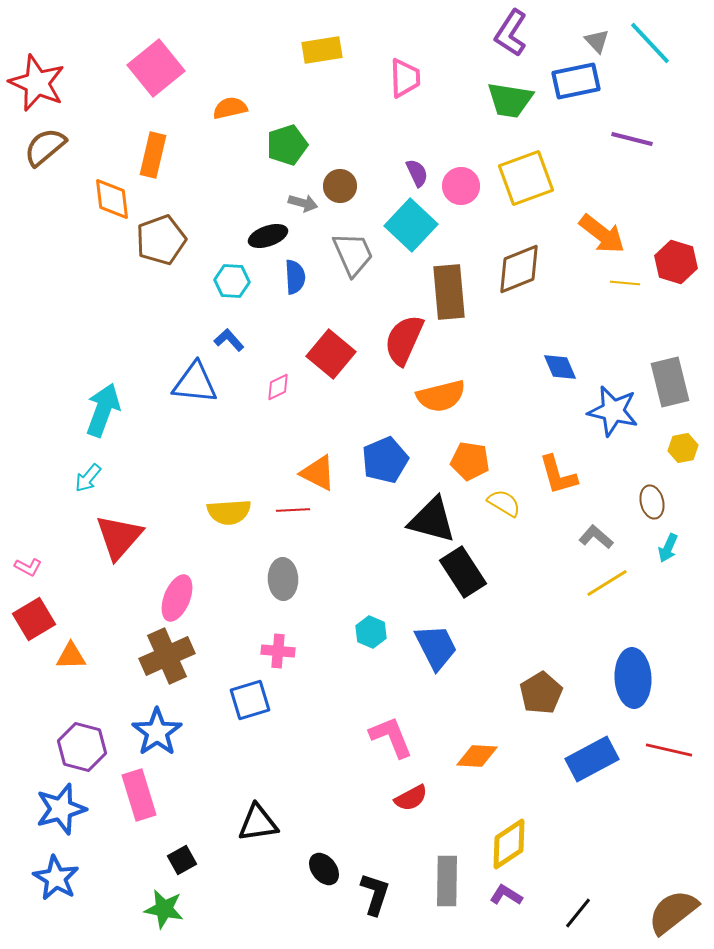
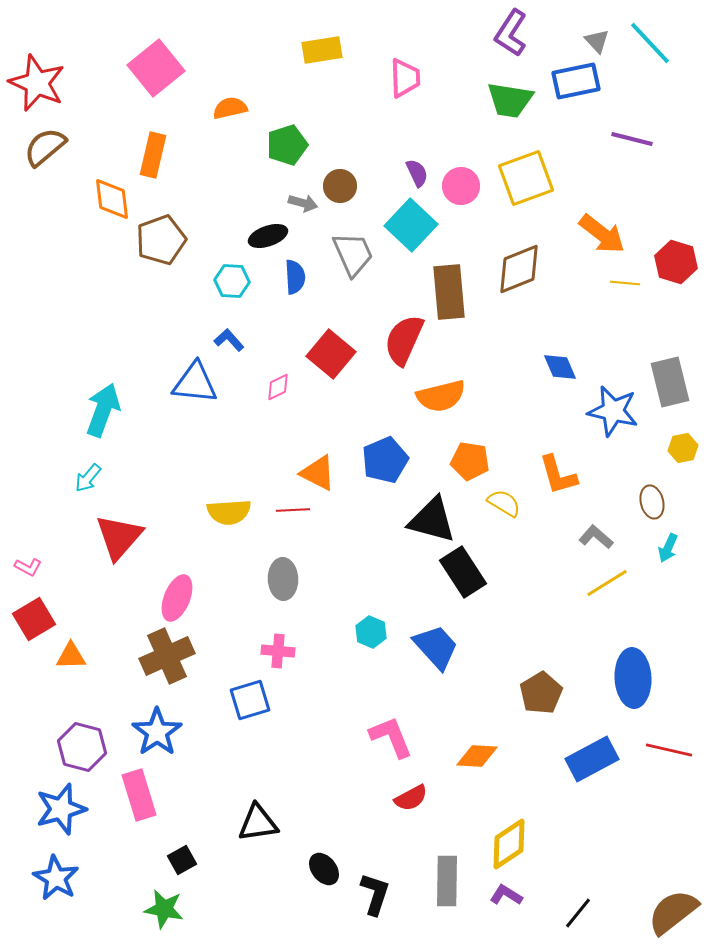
blue trapezoid at (436, 647): rotated 15 degrees counterclockwise
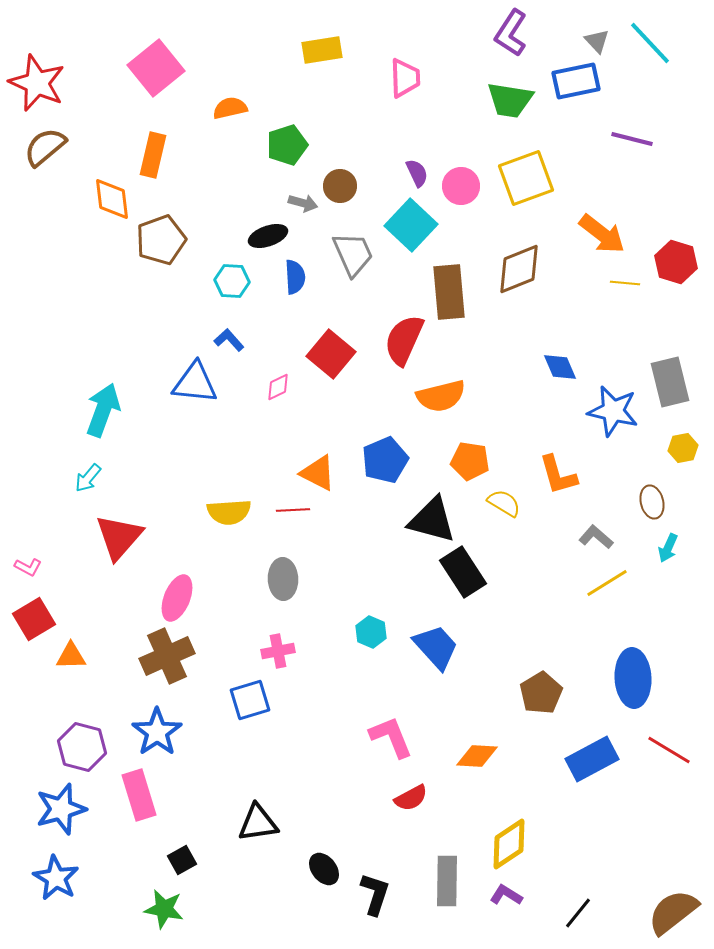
pink cross at (278, 651): rotated 16 degrees counterclockwise
red line at (669, 750): rotated 18 degrees clockwise
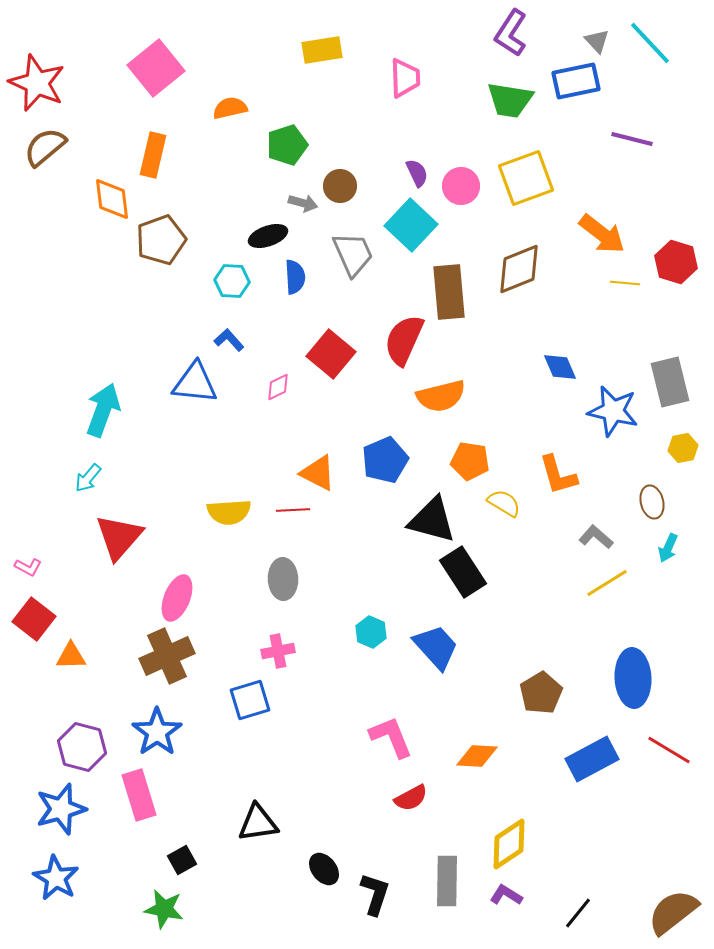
red square at (34, 619): rotated 21 degrees counterclockwise
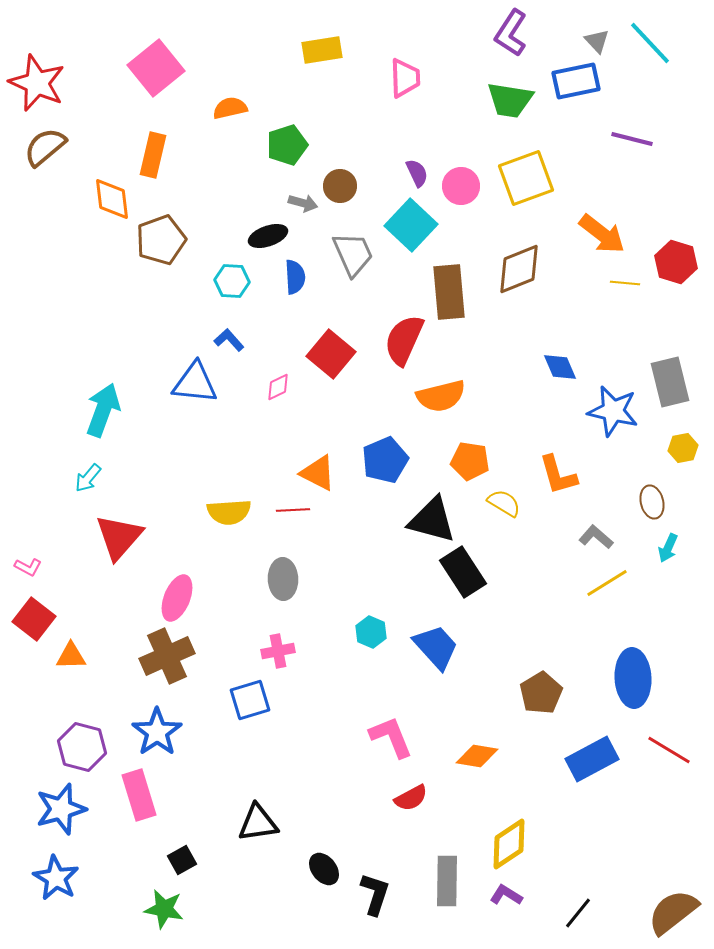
orange diamond at (477, 756): rotated 6 degrees clockwise
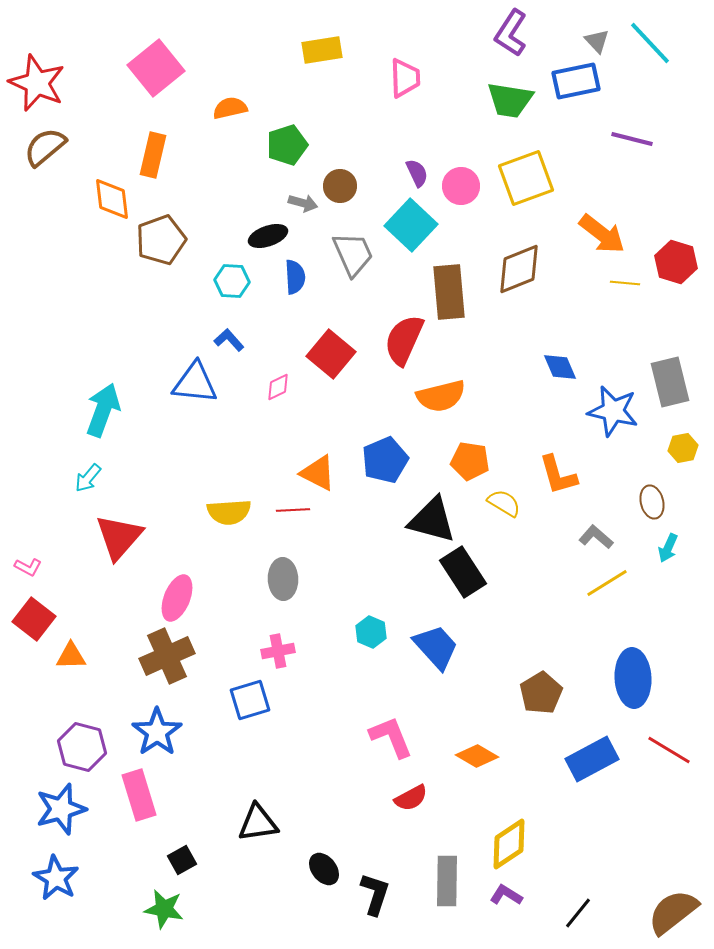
orange diamond at (477, 756): rotated 21 degrees clockwise
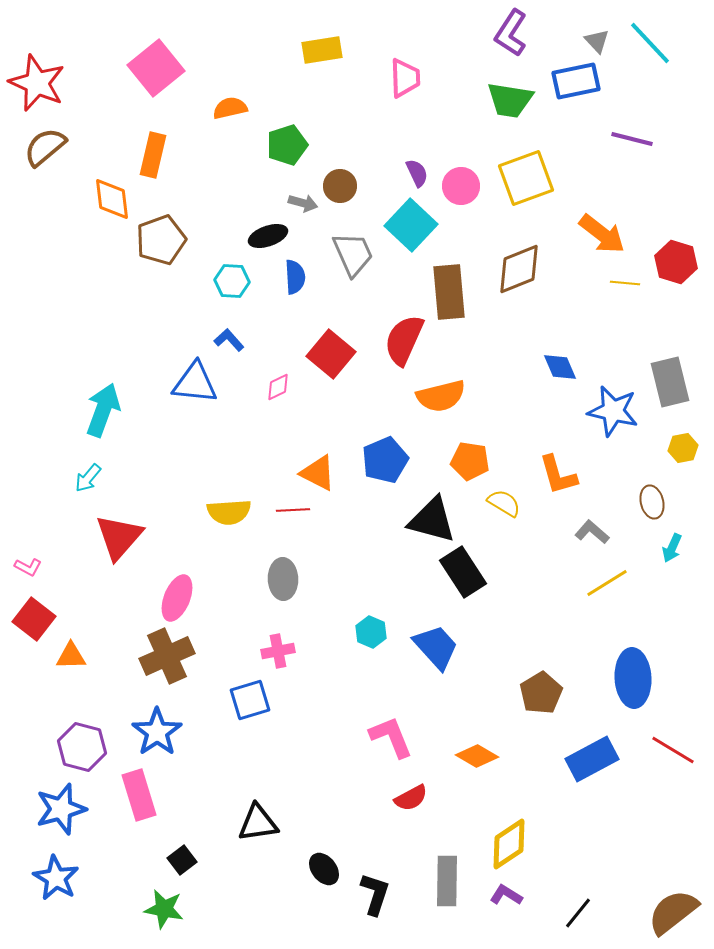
gray L-shape at (596, 537): moved 4 px left, 5 px up
cyan arrow at (668, 548): moved 4 px right
red line at (669, 750): moved 4 px right
black square at (182, 860): rotated 8 degrees counterclockwise
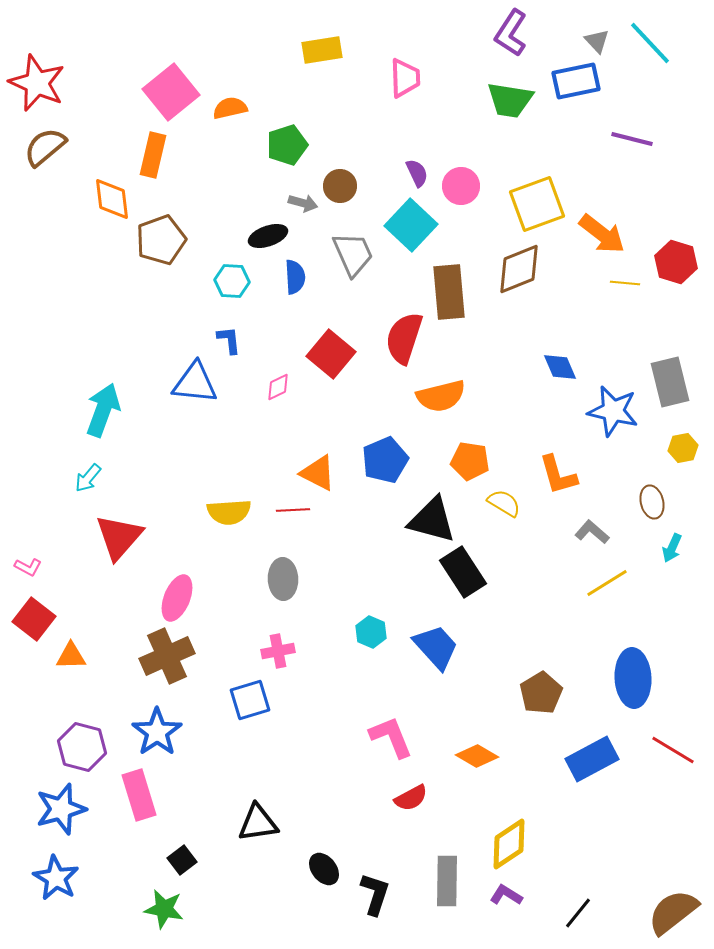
pink square at (156, 68): moved 15 px right, 24 px down
yellow square at (526, 178): moved 11 px right, 26 px down
blue L-shape at (229, 340): rotated 36 degrees clockwise
red semicircle at (404, 340): moved 2 px up; rotated 6 degrees counterclockwise
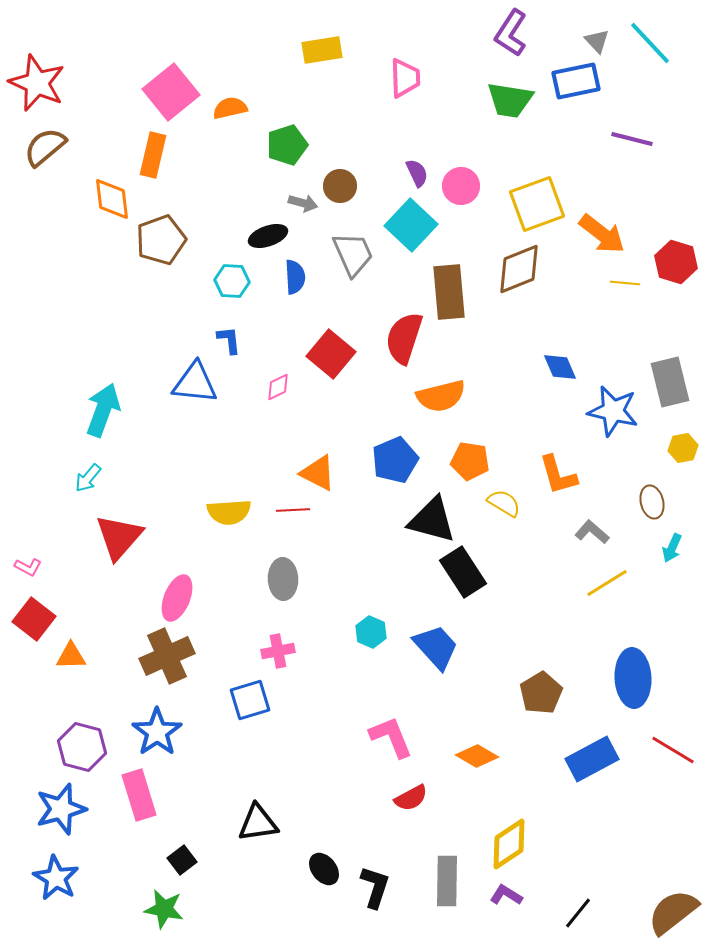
blue pentagon at (385, 460): moved 10 px right
black L-shape at (375, 894): moved 7 px up
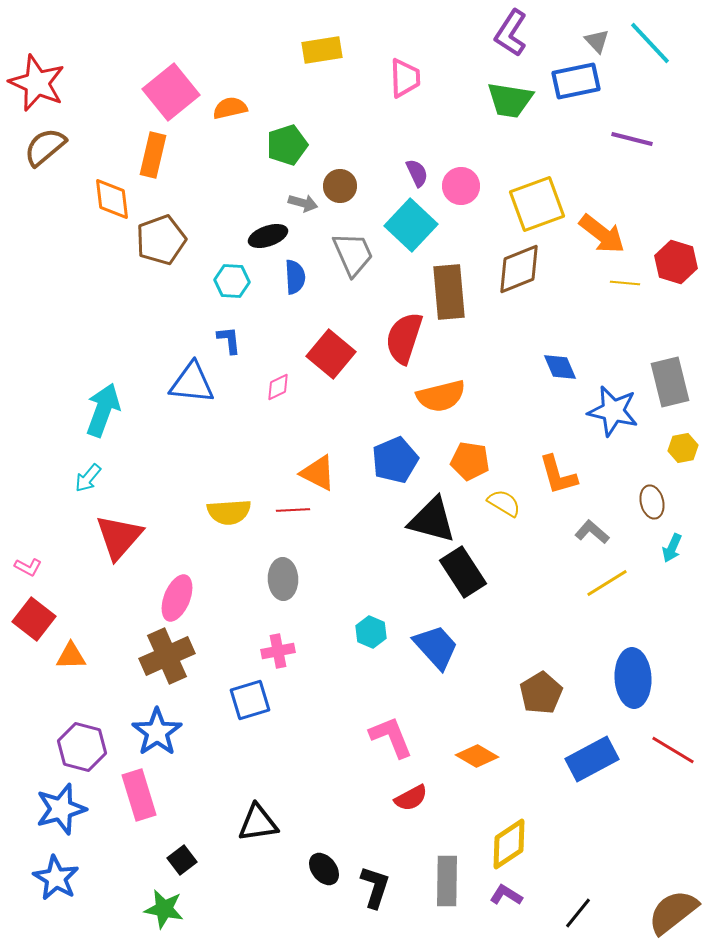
blue triangle at (195, 383): moved 3 px left
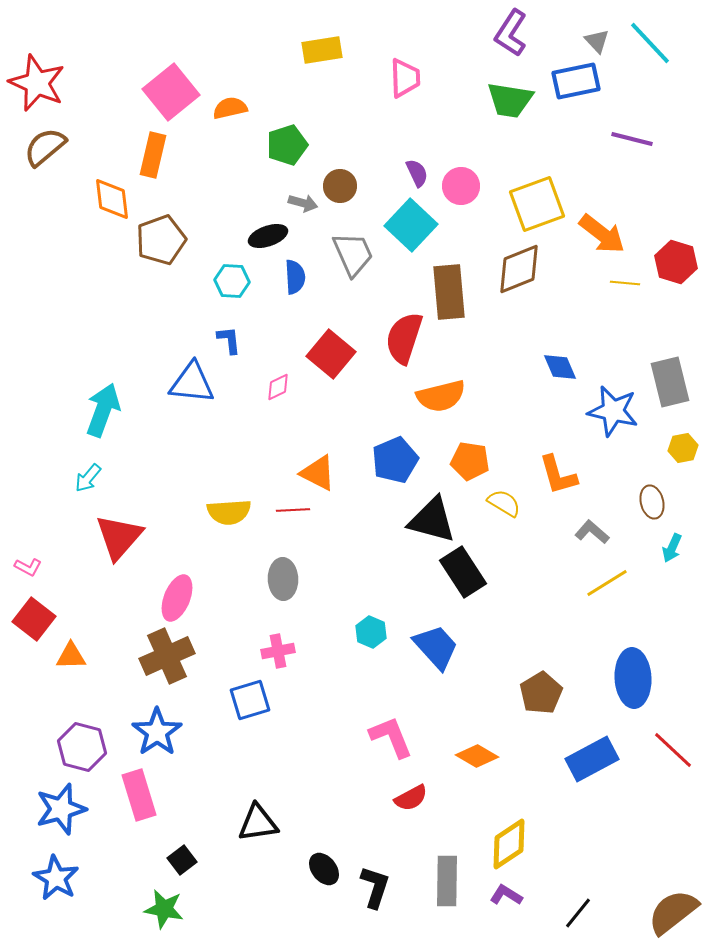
red line at (673, 750): rotated 12 degrees clockwise
